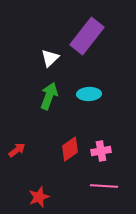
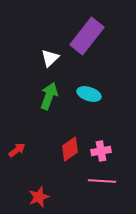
cyan ellipse: rotated 20 degrees clockwise
pink line: moved 2 px left, 5 px up
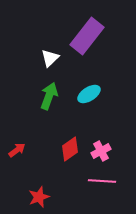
cyan ellipse: rotated 50 degrees counterclockwise
pink cross: rotated 18 degrees counterclockwise
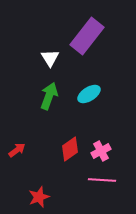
white triangle: rotated 18 degrees counterclockwise
pink line: moved 1 px up
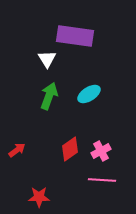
purple rectangle: moved 12 px left; rotated 60 degrees clockwise
white triangle: moved 3 px left, 1 px down
red star: rotated 20 degrees clockwise
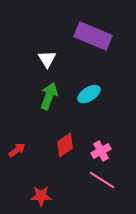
purple rectangle: moved 18 px right; rotated 15 degrees clockwise
red diamond: moved 5 px left, 4 px up
pink line: rotated 28 degrees clockwise
red star: moved 2 px right, 1 px up
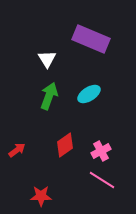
purple rectangle: moved 2 px left, 3 px down
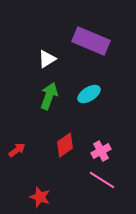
purple rectangle: moved 2 px down
white triangle: rotated 30 degrees clockwise
red star: moved 1 px left, 1 px down; rotated 20 degrees clockwise
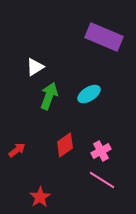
purple rectangle: moved 13 px right, 4 px up
white triangle: moved 12 px left, 8 px down
red star: rotated 20 degrees clockwise
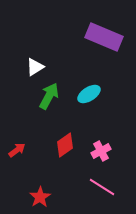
green arrow: rotated 8 degrees clockwise
pink line: moved 7 px down
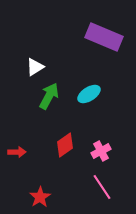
red arrow: moved 2 px down; rotated 36 degrees clockwise
pink line: rotated 24 degrees clockwise
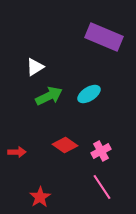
green arrow: rotated 36 degrees clockwise
red diamond: rotated 70 degrees clockwise
